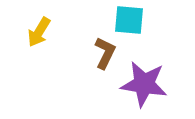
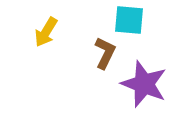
yellow arrow: moved 7 px right
purple star: rotated 12 degrees clockwise
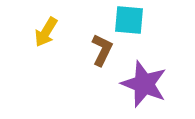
brown L-shape: moved 3 px left, 3 px up
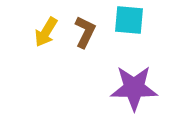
brown L-shape: moved 17 px left, 18 px up
purple star: moved 10 px left, 4 px down; rotated 21 degrees counterclockwise
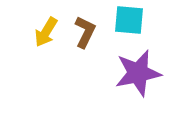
purple star: moved 4 px right, 15 px up; rotated 12 degrees counterclockwise
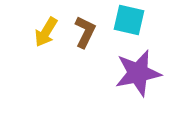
cyan square: rotated 8 degrees clockwise
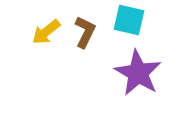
yellow arrow: rotated 20 degrees clockwise
purple star: rotated 30 degrees counterclockwise
